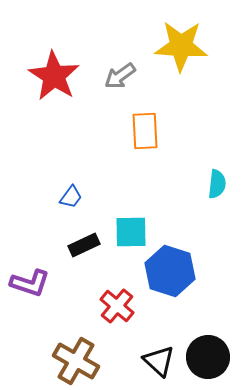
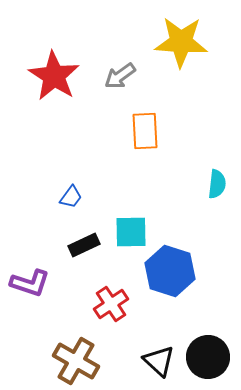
yellow star: moved 4 px up
red cross: moved 6 px left, 2 px up; rotated 16 degrees clockwise
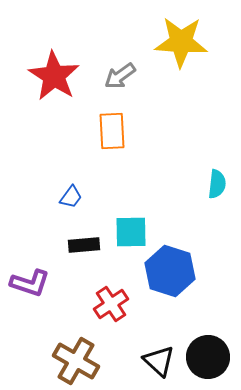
orange rectangle: moved 33 px left
black rectangle: rotated 20 degrees clockwise
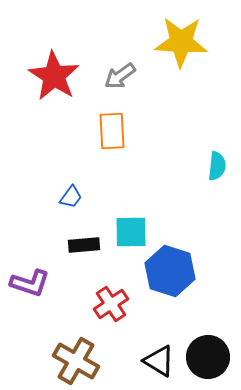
cyan semicircle: moved 18 px up
black triangle: rotated 12 degrees counterclockwise
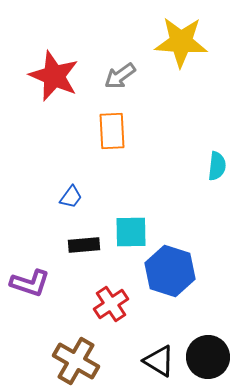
red star: rotated 9 degrees counterclockwise
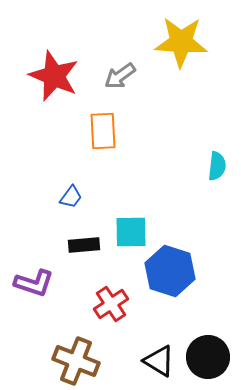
orange rectangle: moved 9 px left
purple L-shape: moved 4 px right
brown cross: rotated 9 degrees counterclockwise
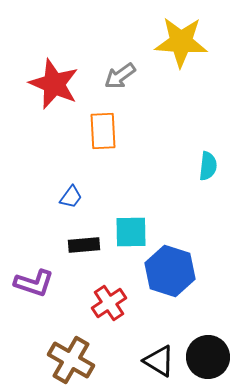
red star: moved 8 px down
cyan semicircle: moved 9 px left
red cross: moved 2 px left, 1 px up
brown cross: moved 5 px left, 1 px up; rotated 9 degrees clockwise
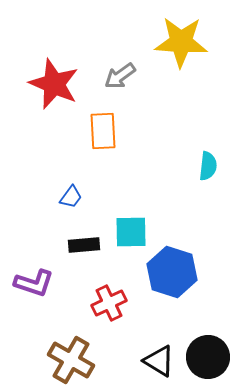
blue hexagon: moved 2 px right, 1 px down
red cross: rotated 8 degrees clockwise
